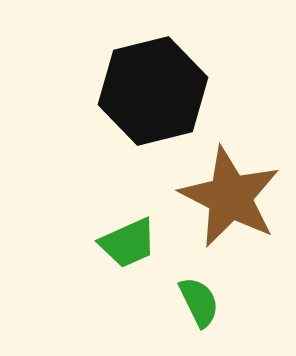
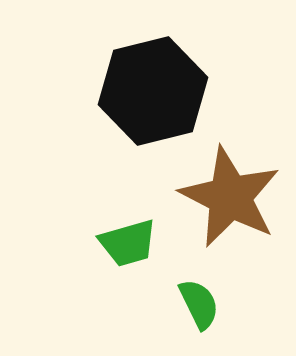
green trapezoid: rotated 8 degrees clockwise
green semicircle: moved 2 px down
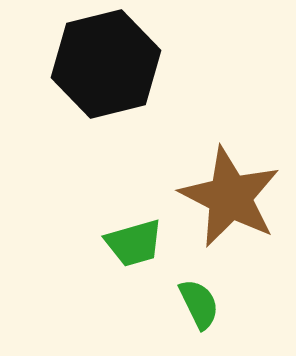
black hexagon: moved 47 px left, 27 px up
green trapezoid: moved 6 px right
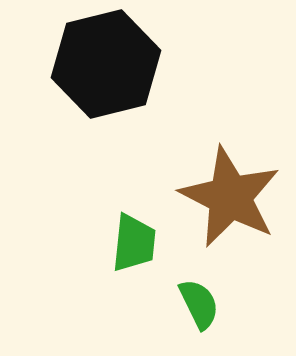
green trapezoid: rotated 68 degrees counterclockwise
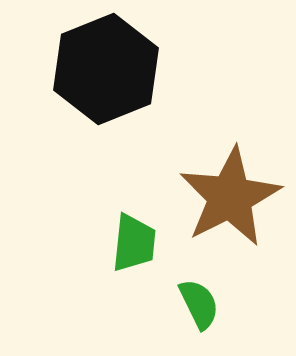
black hexagon: moved 5 px down; rotated 8 degrees counterclockwise
brown star: rotated 18 degrees clockwise
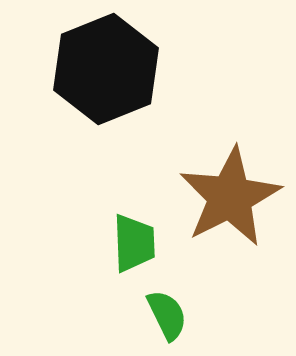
green trapezoid: rotated 8 degrees counterclockwise
green semicircle: moved 32 px left, 11 px down
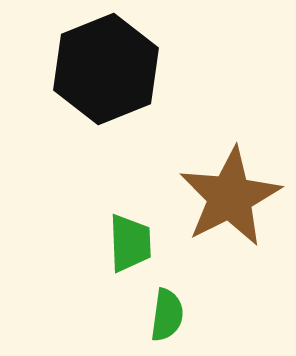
green trapezoid: moved 4 px left
green semicircle: rotated 34 degrees clockwise
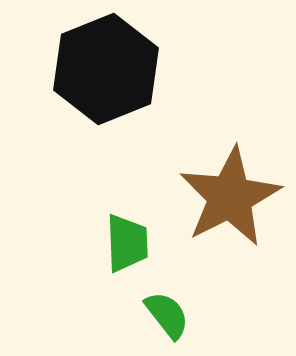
green trapezoid: moved 3 px left
green semicircle: rotated 46 degrees counterclockwise
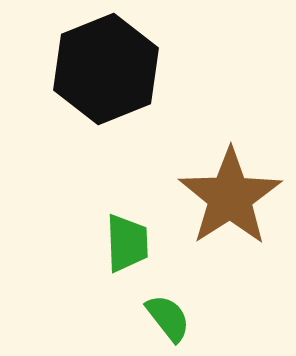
brown star: rotated 6 degrees counterclockwise
green semicircle: moved 1 px right, 3 px down
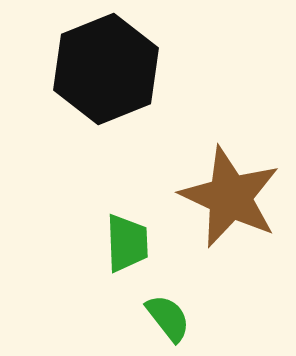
brown star: rotated 14 degrees counterclockwise
